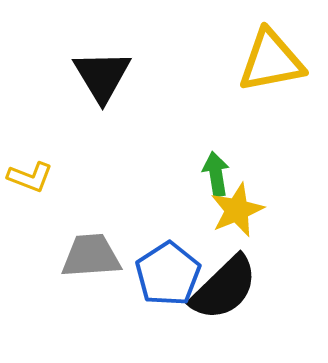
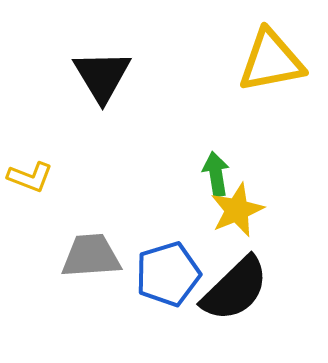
blue pentagon: rotated 16 degrees clockwise
black semicircle: moved 11 px right, 1 px down
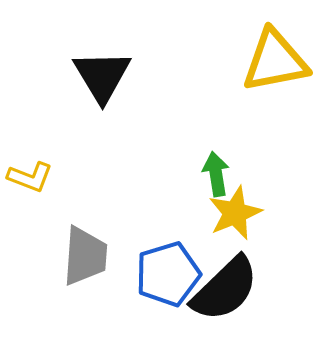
yellow triangle: moved 4 px right
yellow star: moved 2 px left, 3 px down
gray trapezoid: moved 6 px left; rotated 98 degrees clockwise
black semicircle: moved 10 px left
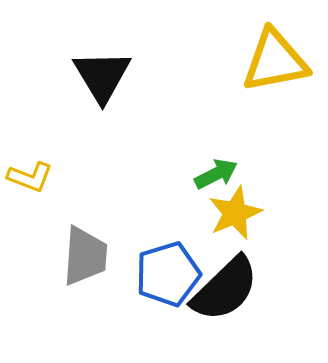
green arrow: rotated 72 degrees clockwise
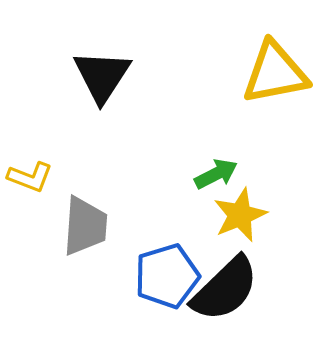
yellow triangle: moved 12 px down
black triangle: rotated 4 degrees clockwise
yellow star: moved 5 px right, 2 px down
gray trapezoid: moved 30 px up
blue pentagon: moved 1 px left, 2 px down
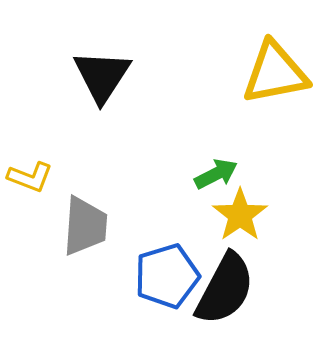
yellow star: rotated 12 degrees counterclockwise
black semicircle: rotated 18 degrees counterclockwise
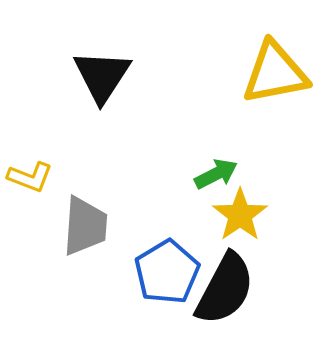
blue pentagon: moved 4 px up; rotated 14 degrees counterclockwise
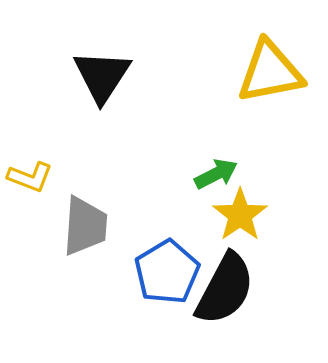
yellow triangle: moved 5 px left, 1 px up
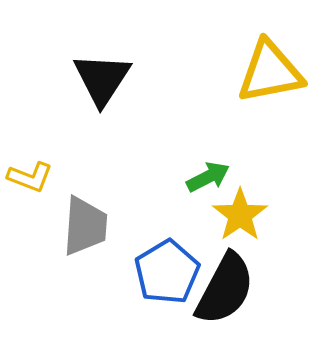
black triangle: moved 3 px down
green arrow: moved 8 px left, 3 px down
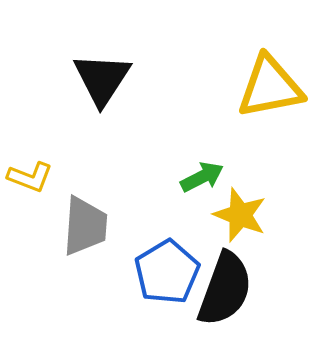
yellow triangle: moved 15 px down
green arrow: moved 6 px left
yellow star: rotated 16 degrees counterclockwise
black semicircle: rotated 8 degrees counterclockwise
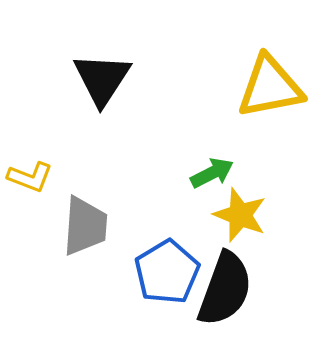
green arrow: moved 10 px right, 4 px up
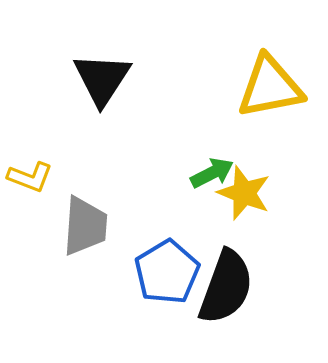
yellow star: moved 4 px right, 22 px up
black semicircle: moved 1 px right, 2 px up
